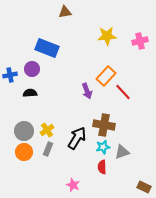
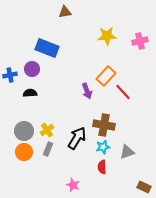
gray triangle: moved 5 px right
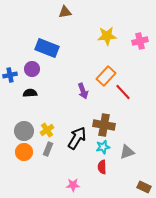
purple arrow: moved 4 px left
pink star: rotated 24 degrees counterclockwise
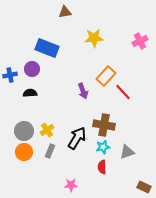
yellow star: moved 13 px left, 2 px down
pink cross: rotated 14 degrees counterclockwise
gray rectangle: moved 2 px right, 2 px down
pink star: moved 2 px left
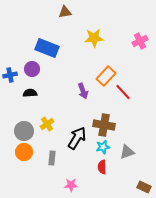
yellow cross: moved 6 px up
gray rectangle: moved 2 px right, 7 px down; rotated 16 degrees counterclockwise
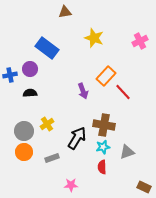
yellow star: rotated 24 degrees clockwise
blue rectangle: rotated 15 degrees clockwise
purple circle: moved 2 px left
gray rectangle: rotated 64 degrees clockwise
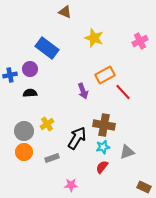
brown triangle: rotated 32 degrees clockwise
orange rectangle: moved 1 px left, 1 px up; rotated 18 degrees clockwise
red semicircle: rotated 40 degrees clockwise
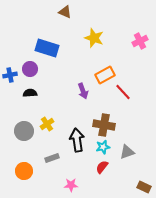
blue rectangle: rotated 20 degrees counterclockwise
black arrow: moved 2 px down; rotated 40 degrees counterclockwise
orange circle: moved 19 px down
